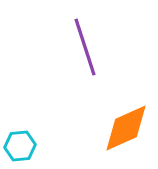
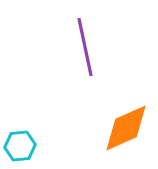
purple line: rotated 6 degrees clockwise
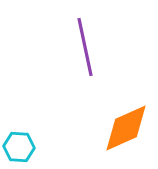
cyan hexagon: moved 1 px left, 1 px down; rotated 8 degrees clockwise
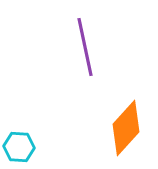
orange diamond: rotated 24 degrees counterclockwise
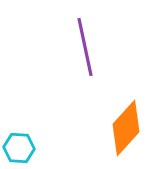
cyan hexagon: moved 1 px down
